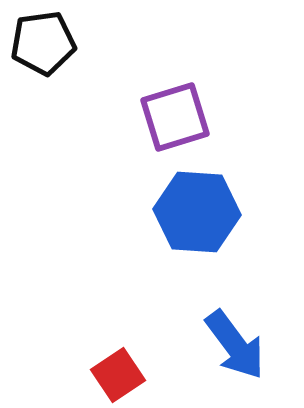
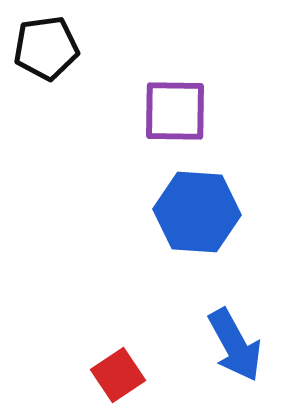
black pentagon: moved 3 px right, 5 px down
purple square: moved 6 px up; rotated 18 degrees clockwise
blue arrow: rotated 8 degrees clockwise
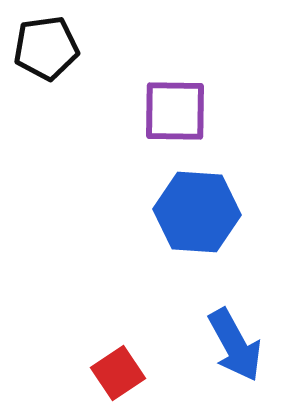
red square: moved 2 px up
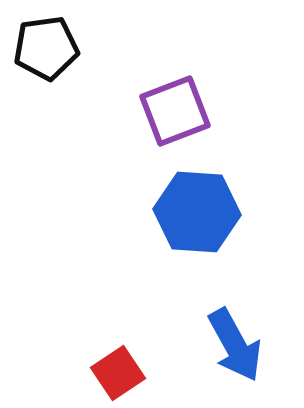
purple square: rotated 22 degrees counterclockwise
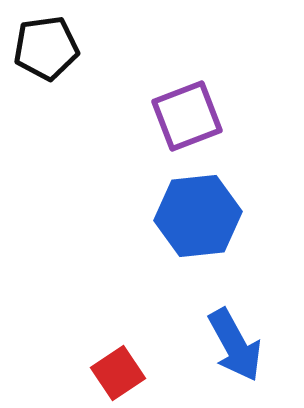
purple square: moved 12 px right, 5 px down
blue hexagon: moved 1 px right, 4 px down; rotated 10 degrees counterclockwise
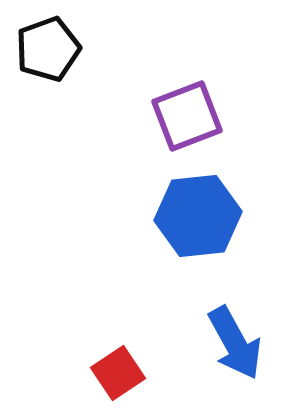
black pentagon: moved 2 px right, 1 px down; rotated 12 degrees counterclockwise
blue arrow: moved 2 px up
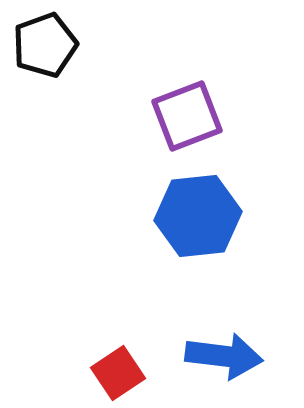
black pentagon: moved 3 px left, 4 px up
blue arrow: moved 11 px left, 13 px down; rotated 54 degrees counterclockwise
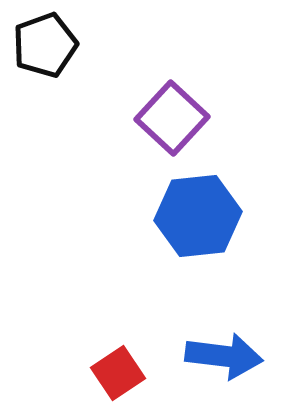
purple square: moved 15 px left, 2 px down; rotated 26 degrees counterclockwise
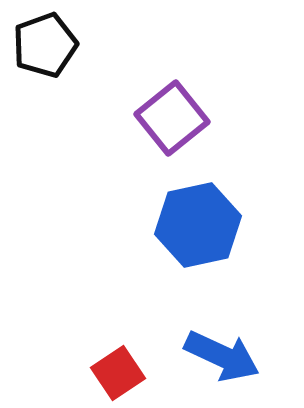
purple square: rotated 8 degrees clockwise
blue hexagon: moved 9 px down; rotated 6 degrees counterclockwise
blue arrow: moved 2 px left; rotated 18 degrees clockwise
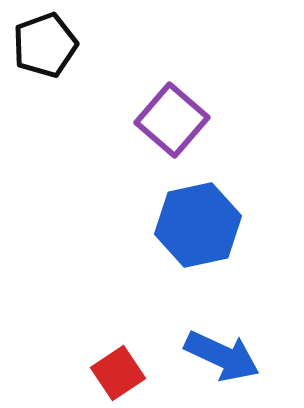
purple square: moved 2 px down; rotated 10 degrees counterclockwise
